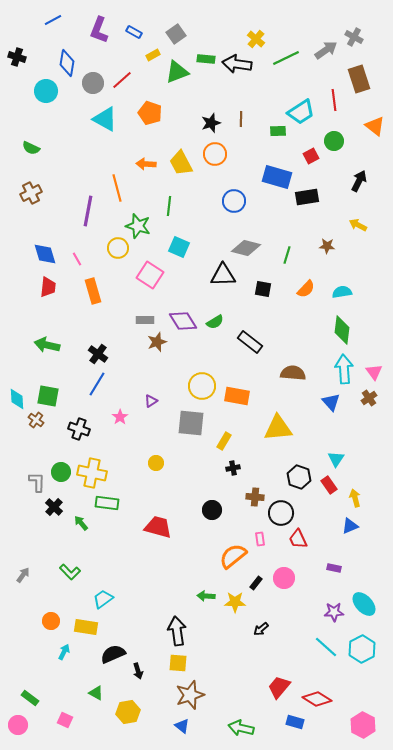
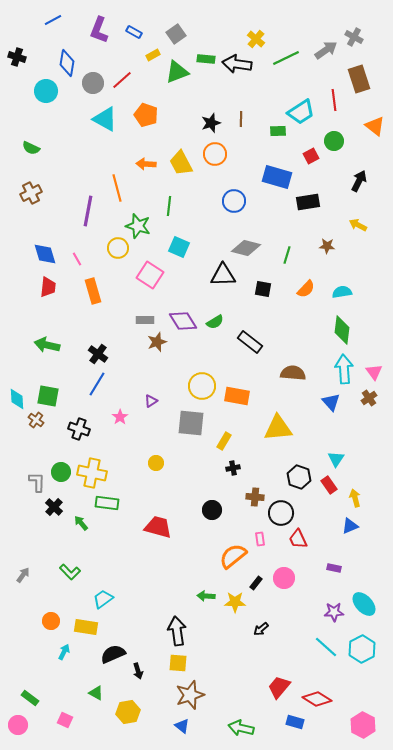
orange pentagon at (150, 113): moved 4 px left, 2 px down
black rectangle at (307, 197): moved 1 px right, 5 px down
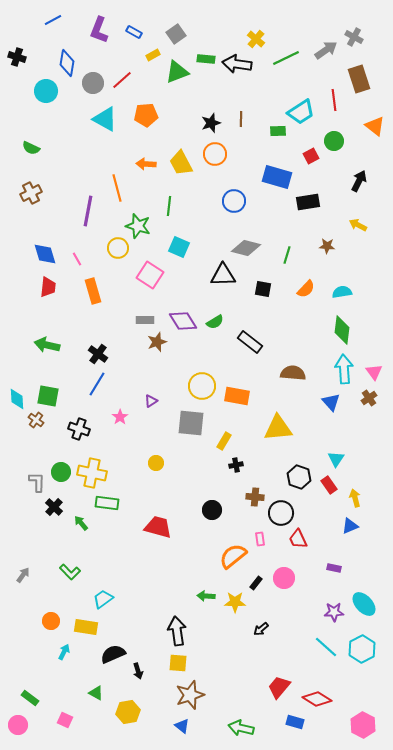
orange pentagon at (146, 115): rotated 25 degrees counterclockwise
black cross at (233, 468): moved 3 px right, 3 px up
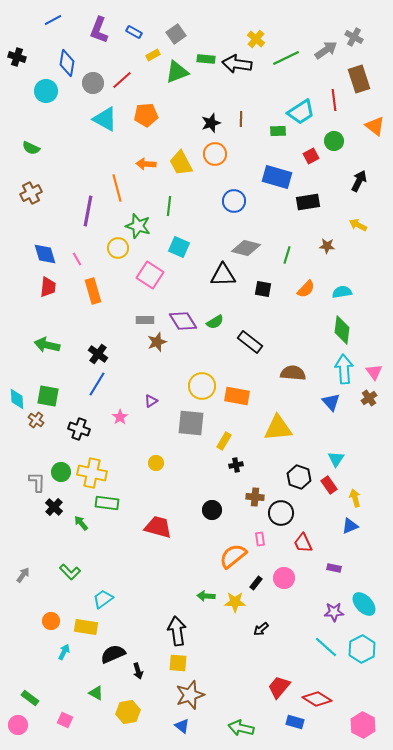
red trapezoid at (298, 539): moved 5 px right, 4 px down
